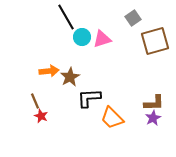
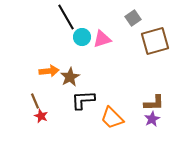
black L-shape: moved 6 px left, 2 px down
purple star: moved 1 px left, 1 px down
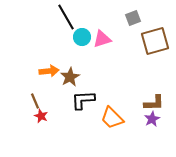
gray square: rotated 14 degrees clockwise
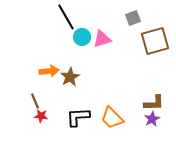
black L-shape: moved 5 px left, 17 px down
red star: rotated 16 degrees counterclockwise
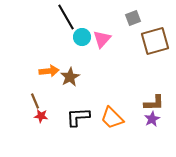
pink triangle: rotated 30 degrees counterclockwise
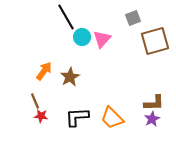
orange arrow: moved 5 px left; rotated 48 degrees counterclockwise
black L-shape: moved 1 px left
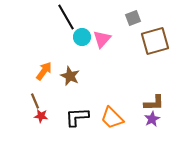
brown star: moved 1 px up; rotated 18 degrees counterclockwise
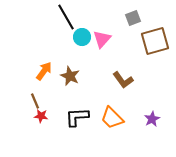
brown L-shape: moved 31 px left, 23 px up; rotated 55 degrees clockwise
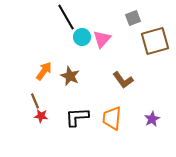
orange trapezoid: rotated 50 degrees clockwise
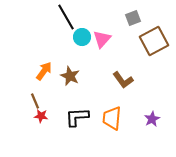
brown square: moved 1 px left; rotated 12 degrees counterclockwise
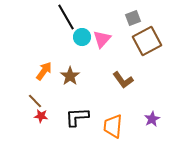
brown square: moved 7 px left
brown star: rotated 12 degrees clockwise
brown line: rotated 21 degrees counterclockwise
orange trapezoid: moved 1 px right, 8 px down
